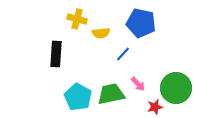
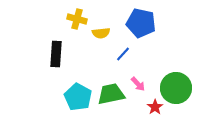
red star: rotated 21 degrees counterclockwise
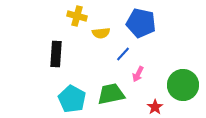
yellow cross: moved 3 px up
pink arrow: moved 10 px up; rotated 70 degrees clockwise
green circle: moved 7 px right, 3 px up
cyan pentagon: moved 6 px left, 2 px down
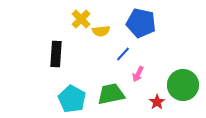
yellow cross: moved 4 px right, 3 px down; rotated 30 degrees clockwise
yellow semicircle: moved 2 px up
red star: moved 2 px right, 5 px up
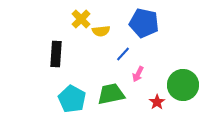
blue pentagon: moved 3 px right
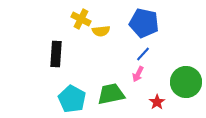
yellow cross: rotated 18 degrees counterclockwise
blue line: moved 20 px right
green circle: moved 3 px right, 3 px up
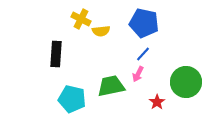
green trapezoid: moved 8 px up
cyan pentagon: rotated 16 degrees counterclockwise
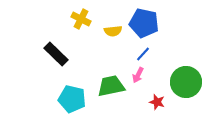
yellow semicircle: moved 12 px right
black rectangle: rotated 50 degrees counterclockwise
pink arrow: moved 1 px down
red star: rotated 21 degrees counterclockwise
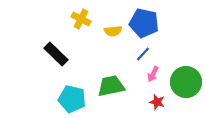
pink arrow: moved 15 px right, 1 px up
